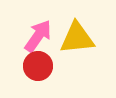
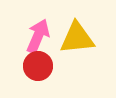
pink arrow: rotated 12 degrees counterclockwise
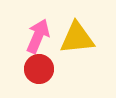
red circle: moved 1 px right, 3 px down
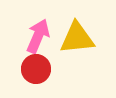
red circle: moved 3 px left
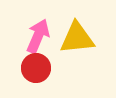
red circle: moved 1 px up
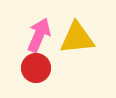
pink arrow: moved 1 px right, 1 px up
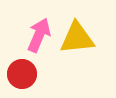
red circle: moved 14 px left, 6 px down
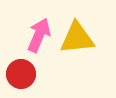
red circle: moved 1 px left
